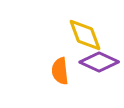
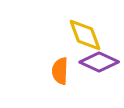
orange semicircle: rotated 8 degrees clockwise
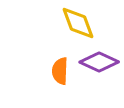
yellow diamond: moved 7 px left, 12 px up
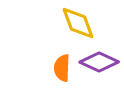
orange semicircle: moved 2 px right, 3 px up
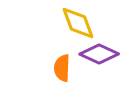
purple diamond: moved 8 px up
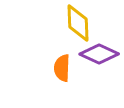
yellow diamond: rotated 18 degrees clockwise
